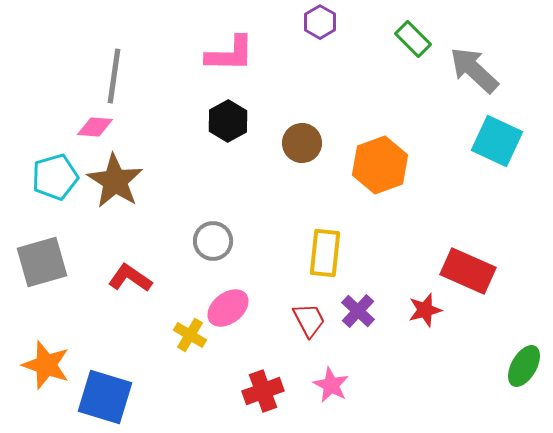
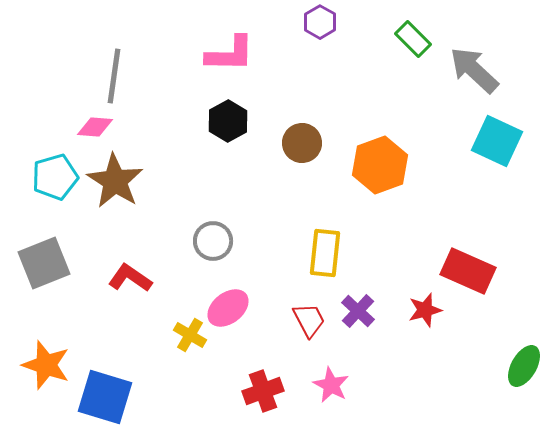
gray square: moved 2 px right, 1 px down; rotated 6 degrees counterclockwise
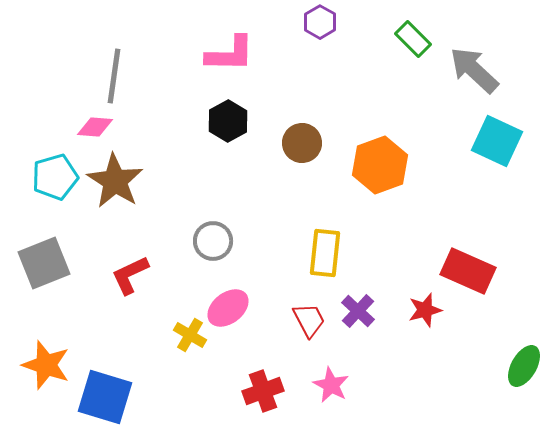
red L-shape: moved 3 px up; rotated 60 degrees counterclockwise
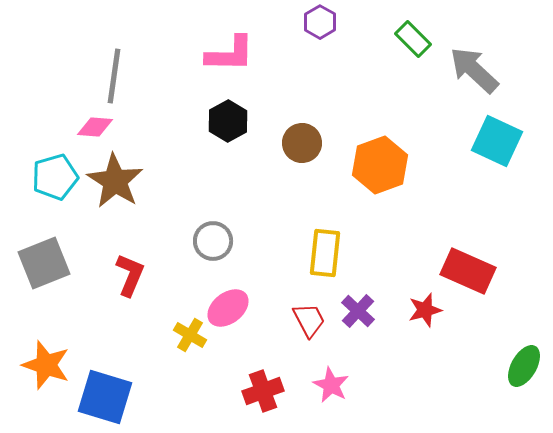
red L-shape: rotated 138 degrees clockwise
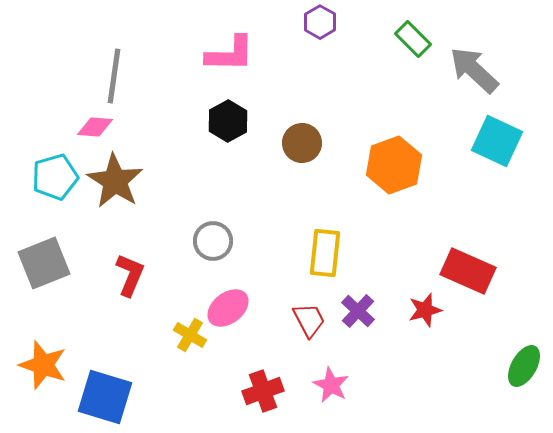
orange hexagon: moved 14 px right
orange star: moved 3 px left
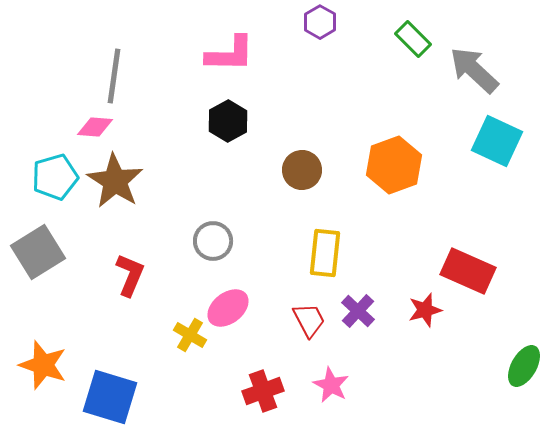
brown circle: moved 27 px down
gray square: moved 6 px left, 11 px up; rotated 10 degrees counterclockwise
blue square: moved 5 px right
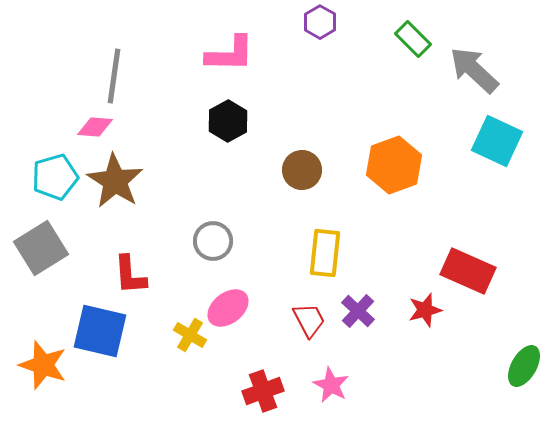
gray square: moved 3 px right, 4 px up
red L-shape: rotated 153 degrees clockwise
blue square: moved 10 px left, 66 px up; rotated 4 degrees counterclockwise
